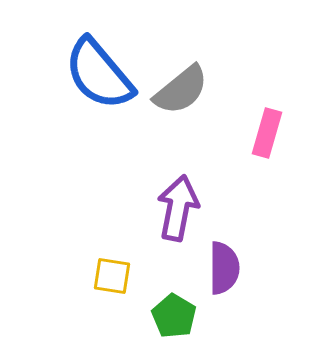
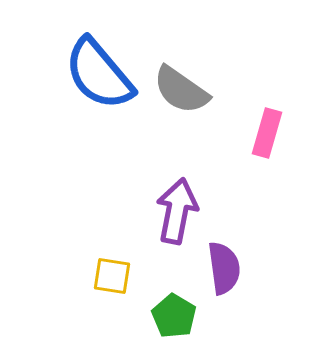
gray semicircle: rotated 74 degrees clockwise
purple arrow: moved 1 px left, 3 px down
purple semicircle: rotated 8 degrees counterclockwise
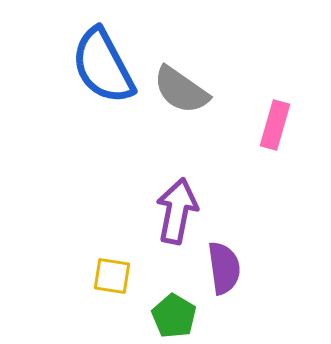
blue semicircle: moved 4 px right, 8 px up; rotated 12 degrees clockwise
pink rectangle: moved 8 px right, 8 px up
